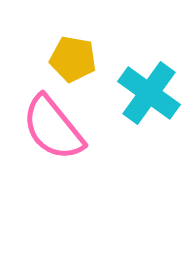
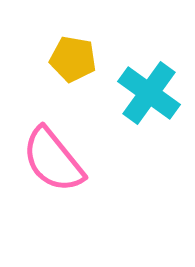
pink semicircle: moved 32 px down
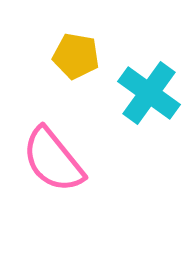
yellow pentagon: moved 3 px right, 3 px up
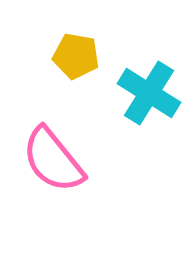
cyan cross: rotated 4 degrees counterclockwise
